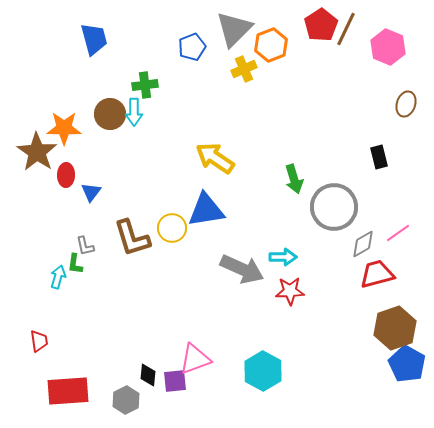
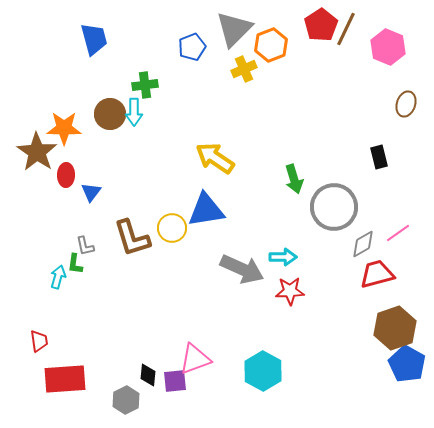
red rectangle at (68, 391): moved 3 px left, 12 px up
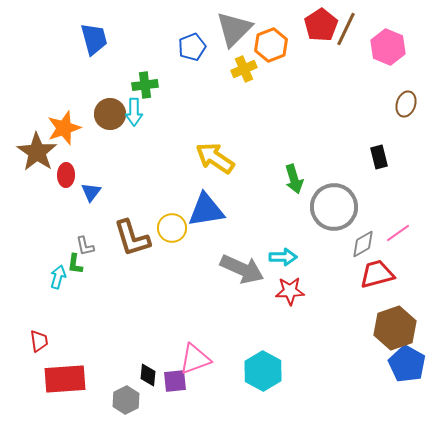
orange star at (64, 128): rotated 20 degrees counterclockwise
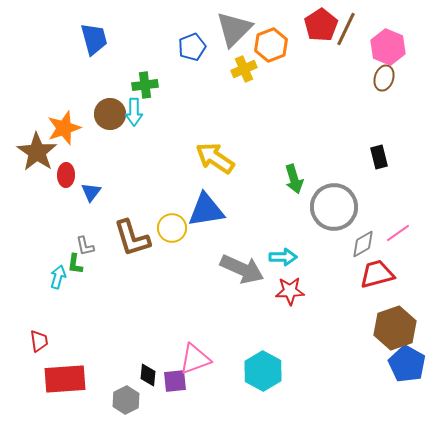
brown ellipse at (406, 104): moved 22 px left, 26 px up
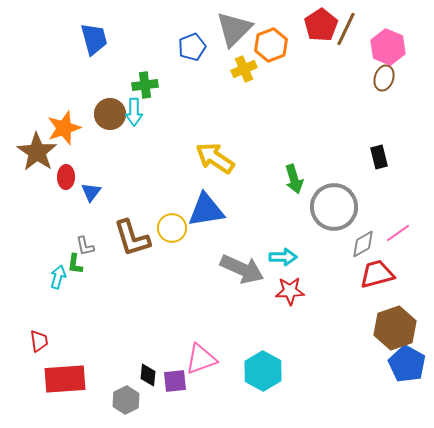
red ellipse at (66, 175): moved 2 px down
pink triangle at (195, 359): moved 6 px right
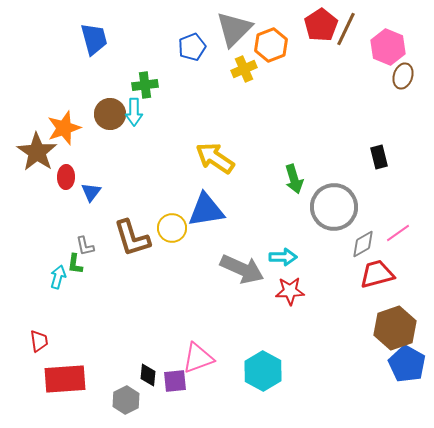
brown ellipse at (384, 78): moved 19 px right, 2 px up
pink triangle at (201, 359): moved 3 px left, 1 px up
